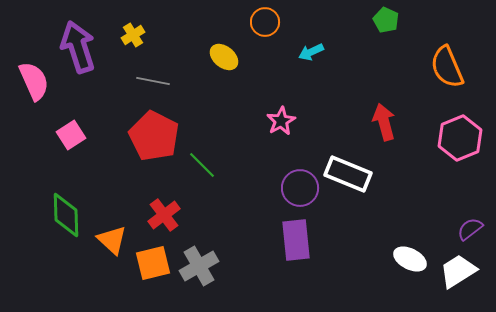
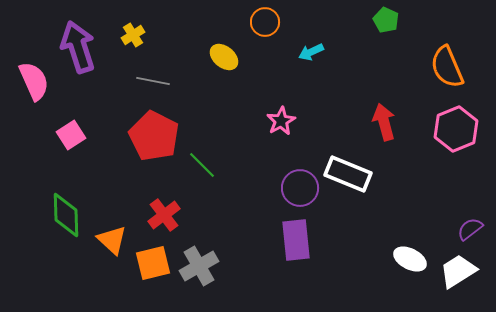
pink hexagon: moved 4 px left, 9 px up
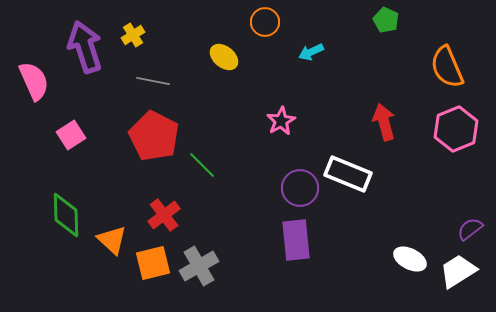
purple arrow: moved 7 px right
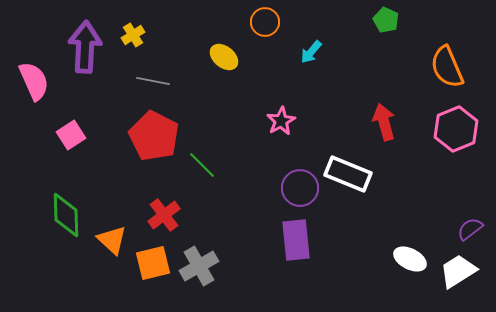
purple arrow: rotated 21 degrees clockwise
cyan arrow: rotated 25 degrees counterclockwise
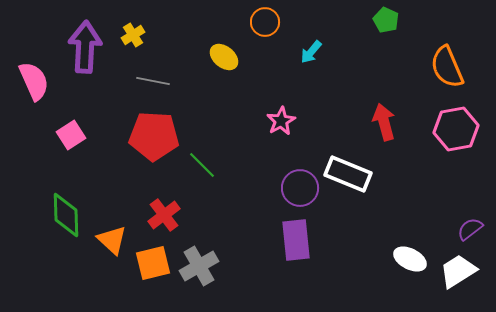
pink hexagon: rotated 12 degrees clockwise
red pentagon: rotated 24 degrees counterclockwise
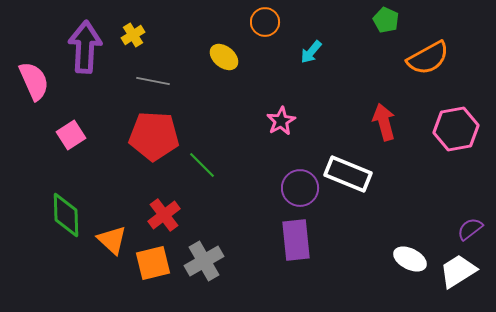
orange semicircle: moved 19 px left, 9 px up; rotated 96 degrees counterclockwise
gray cross: moved 5 px right, 5 px up
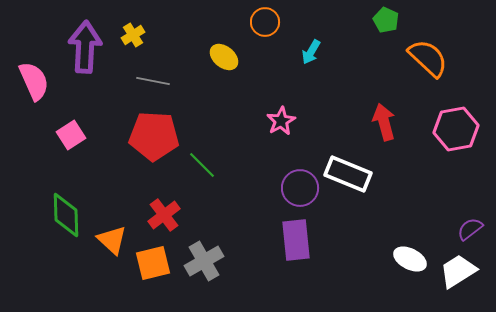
cyan arrow: rotated 10 degrees counterclockwise
orange semicircle: rotated 108 degrees counterclockwise
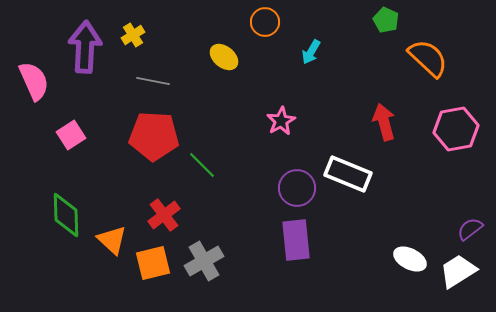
purple circle: moved 3 px left
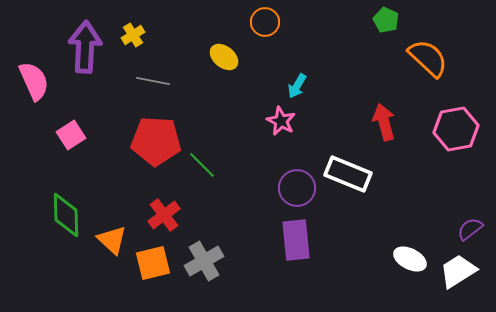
cyan arrow: moved 14 px left, 34 px down
pink star: rotated 16 degrees counterclockwise
red pentagon: moved 2 px right, 5 px down
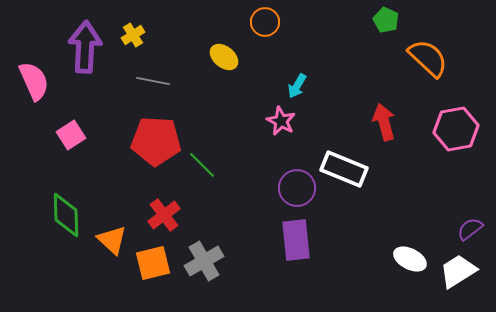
white rectangle: moved 4 px left, 5 px up
